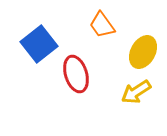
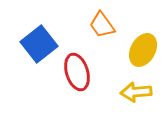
yellow ellipse: moved 2 px up
red ellipse: moved 1 px right, 2 px up
yellow arrow: rotated 28 degrees clockwise
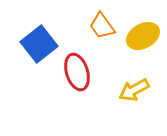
orange trapezoid: moved 1 px down
yellow ellipse: moved 14 px up; rotated 32 degrees clockwise
yellow arrow: moved 2 px left, 2 px up; rotated 24 degrees counterclockwise
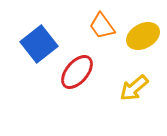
red ellipse: rotated 57 degrees clockwise
yellow arrow: moved 2 px up; rotated 12 degrees counterclockwise
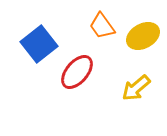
yellow arrow: moved 2 px right
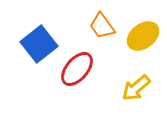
yellow ellipse: rotated 8 degrees counterclockwise
red ellipse: moved 3 px up
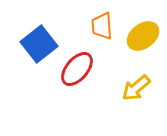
orange trapezoid: rotated 32 degrees clockwise
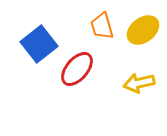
orange trapezoid: rotated 12 degrees counterclockwise
yellow ellipse: moved 6 px up
yellow arrow: moved 3 px right, 5 px up; rotated 28 degrees clockwise
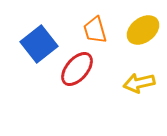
orange trapezoid: moved 7 px left, 4 px down
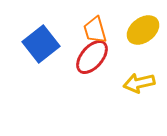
blue square: moved 2 px right
red ellipse: moved 15 px right, 12 px up
